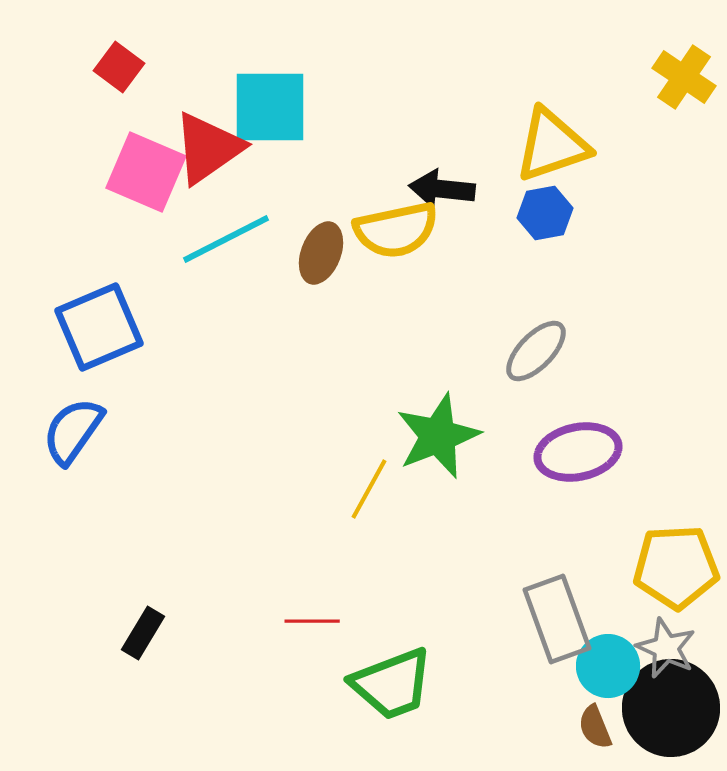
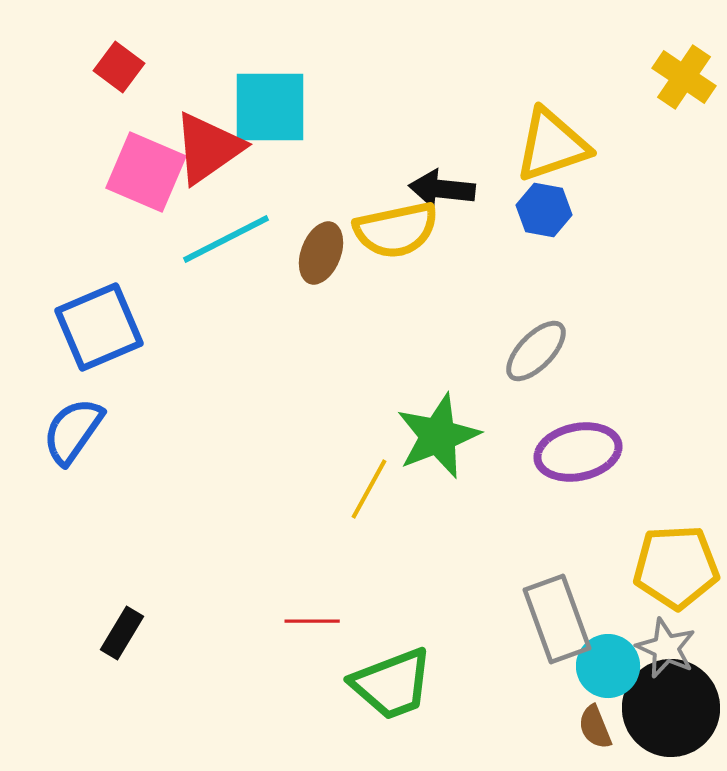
blue hexagon: moved 1 px left, 3 px up; rotated 20 degrees clockwise
black rectangle: moved 21 px left
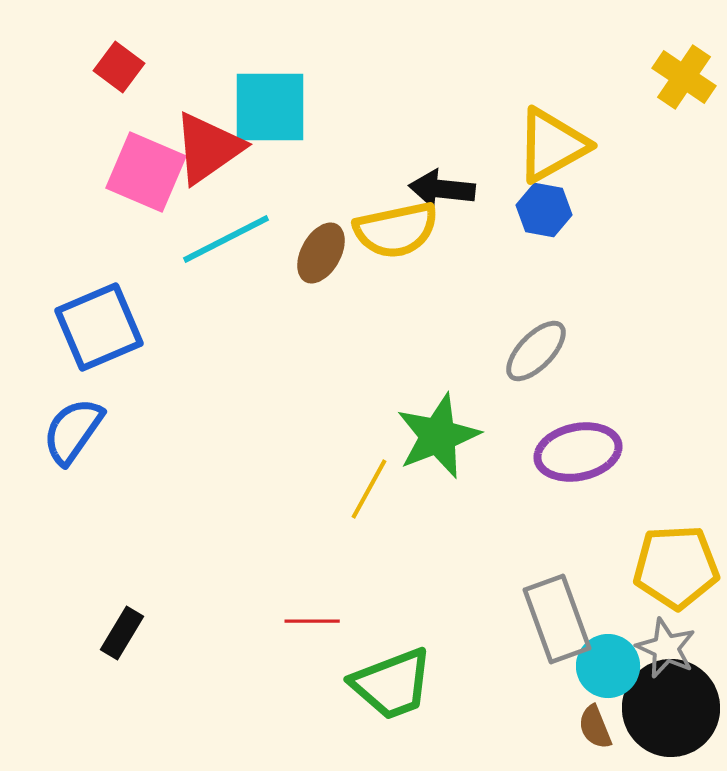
yellow triangle: rotated 10 degrees counterclockwise
brown ellipse: rotated 8 degrees clockwise
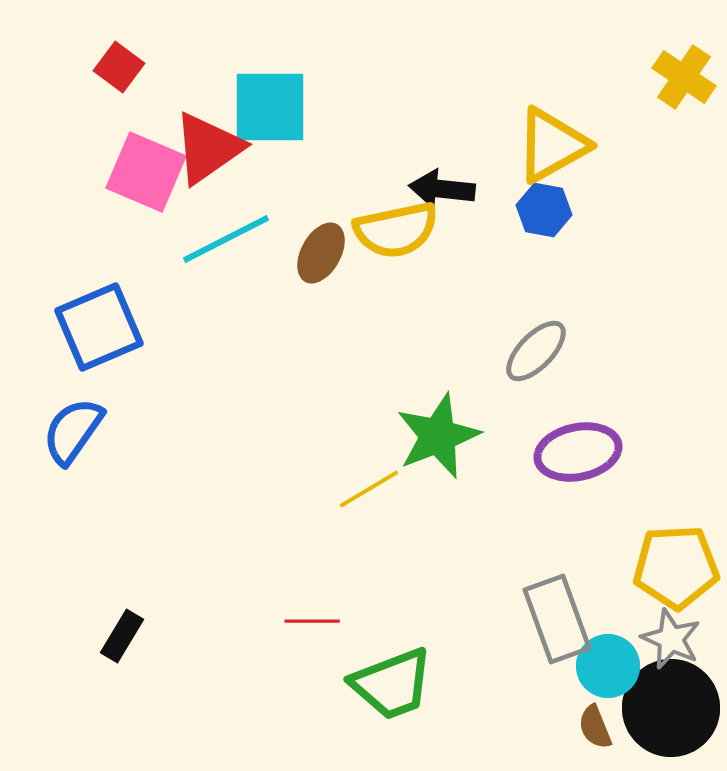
yellow line: rotated 30 degrees clockwise
black rectangle: moved 3 px down
gray star: moved 5 px right, 9 px up
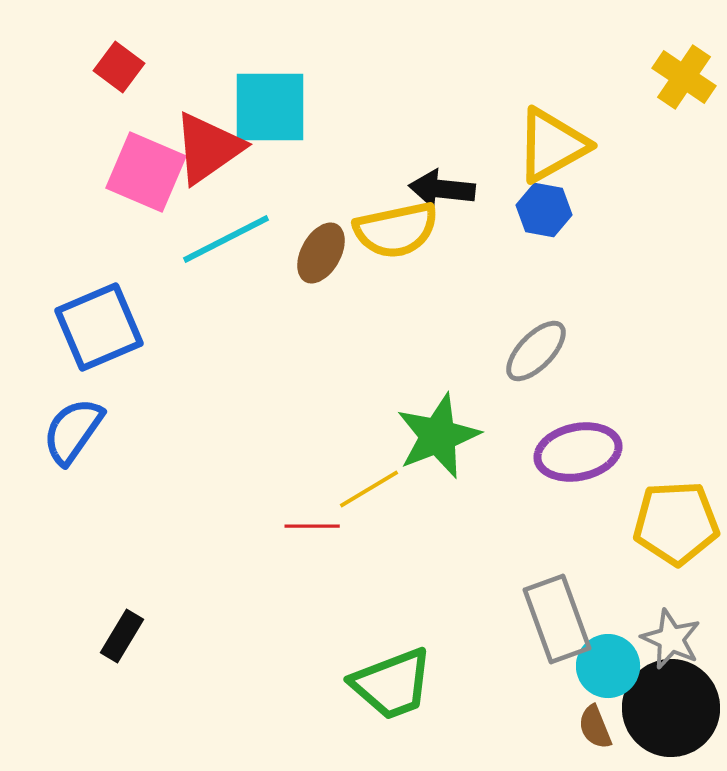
yellow pentagon: moved 44 px up
red line: moved 95 px up
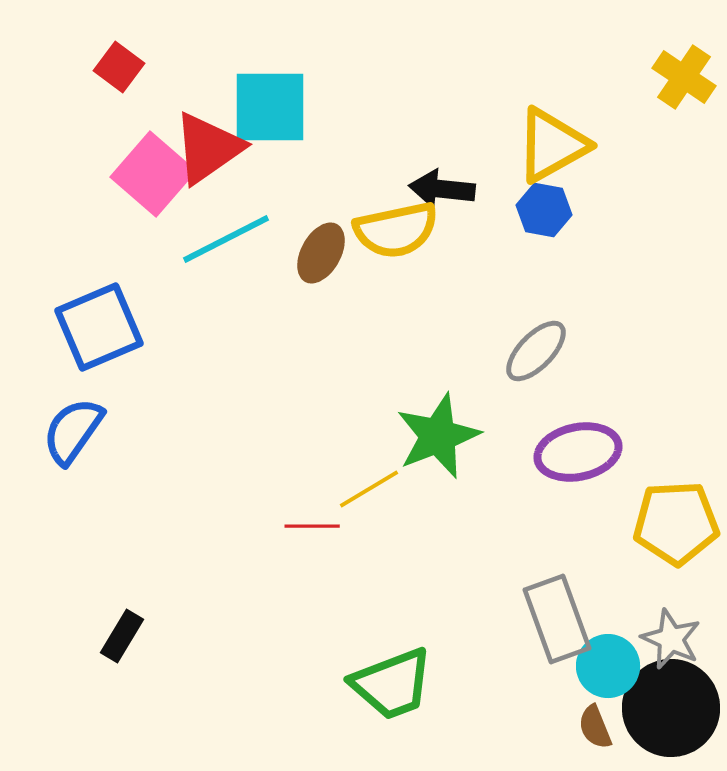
pink square: moved 7 px right, 2 px down; rotated 18 degrees clockwise
